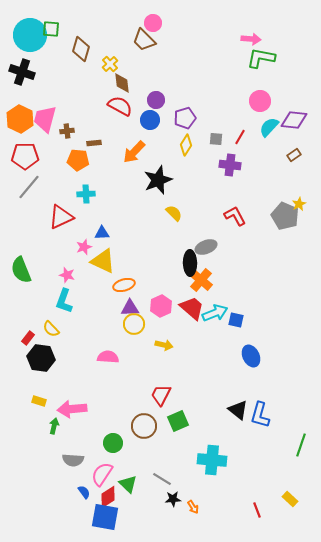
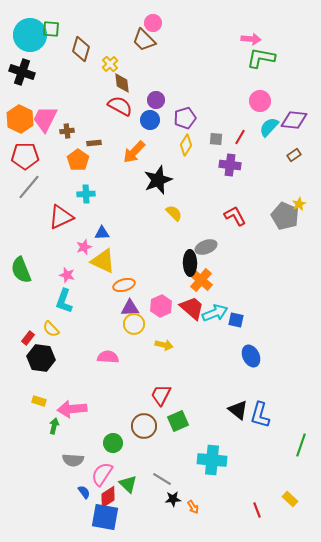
pink trapezoid at (45, 119): rotated 12 degrees clockwise
orange pentagon at (78, 160): rotated 30 degrees clockwise
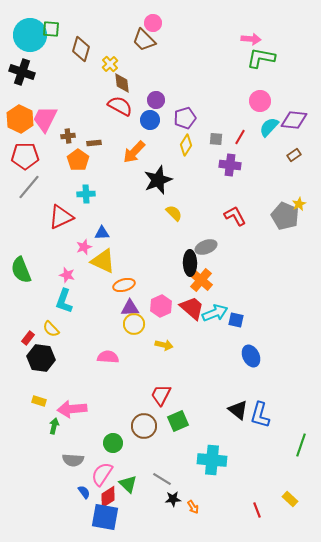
brown cross at (67, 131): moved 1 px right, 5 px down
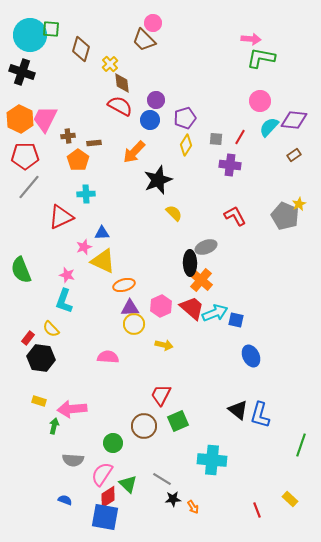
blue semicircle at (84, 492): moved 19 px left, 8 px down; rotated 32 degrees counterclockwise
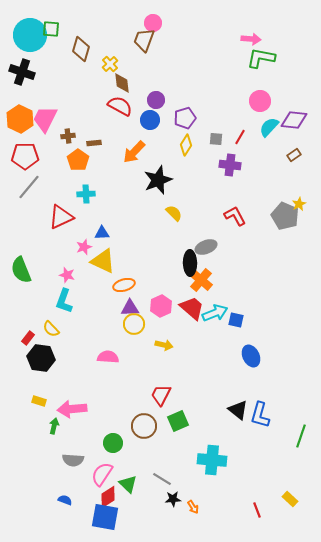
brown trapezoid at (144, 40): rotated 65 degrees clockwise
green line at (301, 445): moved 9 px up
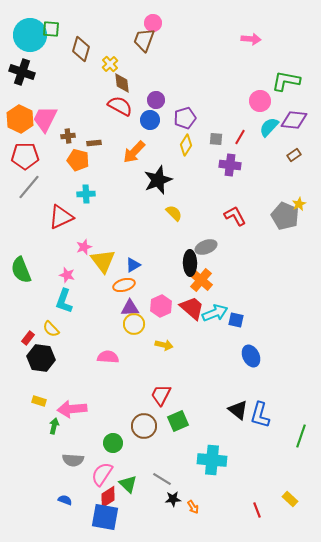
green L-shape at (261, 58): moved 25 px right, 23 px down
orange pentagon at (78, 160): rotated 20 degrees counterclockwise
blue triangle at (102, 233): moved 31 px right, 32 px down; rotated 28 degrees counterclockwise
yellow triangle at (103, 261): rotated 28 degrees clockwise
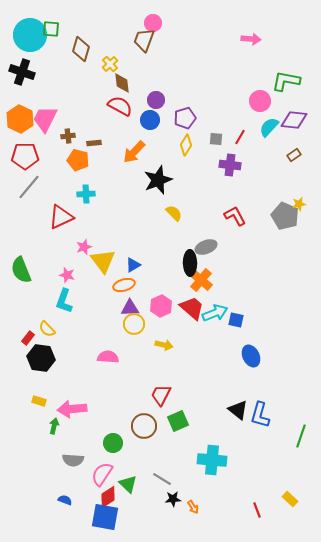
yellow star at (299, 204): rotated 16 degrees clockwise
yellow semicircle at (51, 329): moved 4 px left
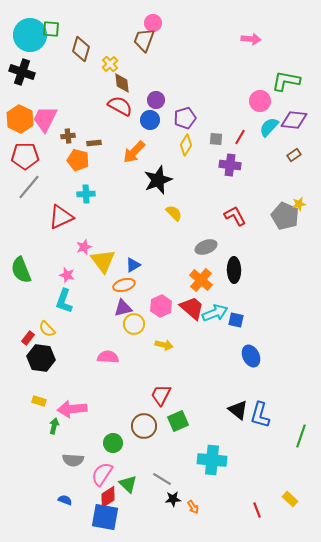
black ellipse at (190, 263): moved 44 px right, 7 px down
purple triangle at (130, 308): moved 7 px left; rotated 12 degrees counterclockwise
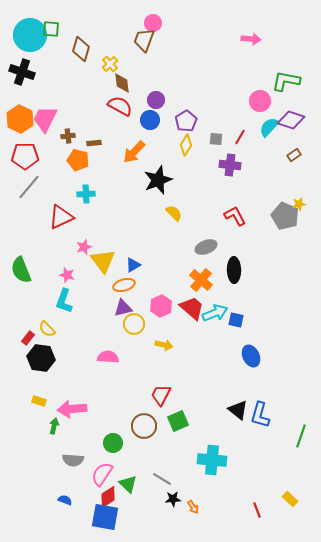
purple pentagon at (185, 118): moved 1 px right, 3 px down; rotated 15 degrees counterclockwise
purple diamond at (294, 120): moved 3 px left; rotated 12 degrees clockwise
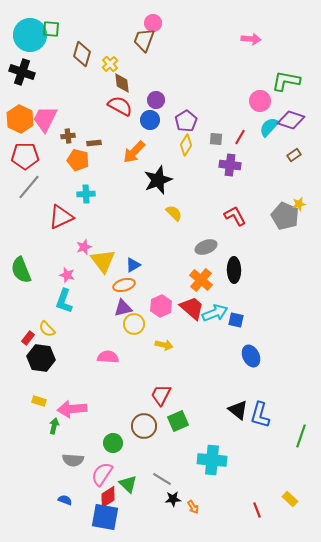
brown diamond at (81, 49): moved 1 px right, 5 px down
